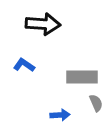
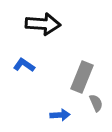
gray rectangle: rotated 68 degrees counterclockwise
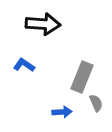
blue arrow: moved 2 px right, 3 px up
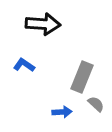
gray semicircle: moved 1 px down; rotated 24 degrees counterclockwise
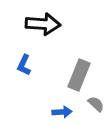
blue L-shape: rotated 100 degrees counterclockwise
gray rectangle: moved 3 px left, 2 px up
